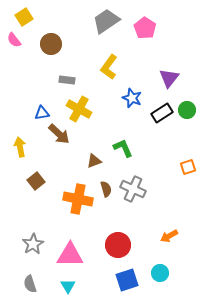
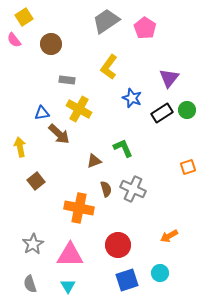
orange cross: moved 1 px right, 9 px down
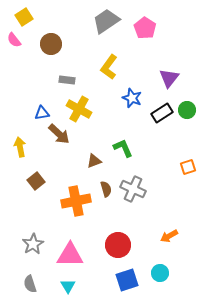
orange cross: moved 3 px left, 7 px up; rotated 24 degrees counterclockwise
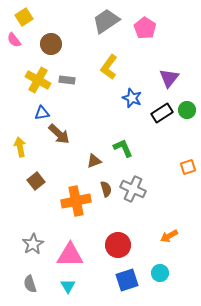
yellow cross: moved 41 px left, 29 px up
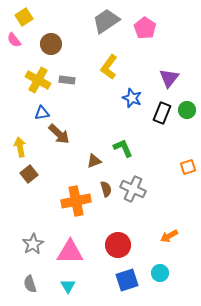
black rectangle: rotated 35 degrees counterclockwise
brown square: moved 7 px left, 7 px up
pink triangle: moved 3 px up
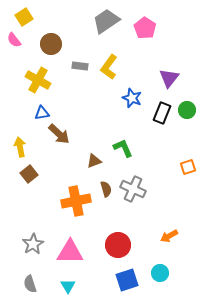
gray rectangle: moved 13 px right, 14 px up
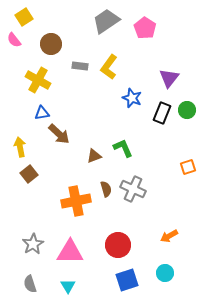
brown triangle: moved 5 px up
cyan circle: moved 5 px right
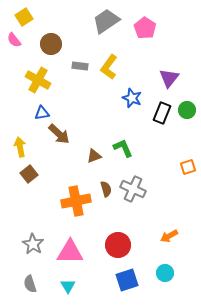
gray star: rotated 10 degrees counterclockwise
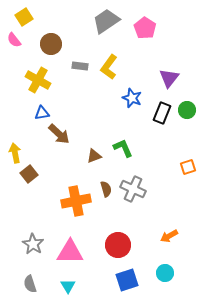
yellow arrow: moved 5 px left, 6 px down
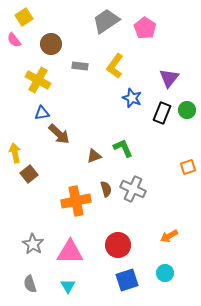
yellow L-shape: moved 6 px right, 1 px up
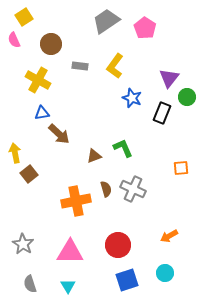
pink semicircle: rotated 14 degrees clockwise
green circle: moved 13 px up
orange square: moved 7 px left, 1 px down; rotated 14 degrees clockwise
gray star: moved 10 px left
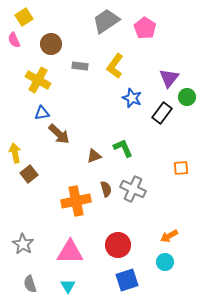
black rectangle: rotated 15 degrees clockwise
cyan circle: moved 11 px up
